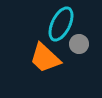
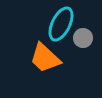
gray circle: moved 4 px right, 6 px up
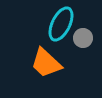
orange trapezoid: moved 1 px right, 5 px down
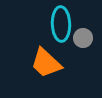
cyan ellipse: rotated 28 degrees counterclockwise
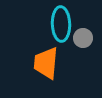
orange trapezoid: rotated 52 degrees clockwise
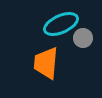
cyan ellipse: rotated 68 degrees clockwise
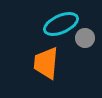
gray circle: moved 2 px right
